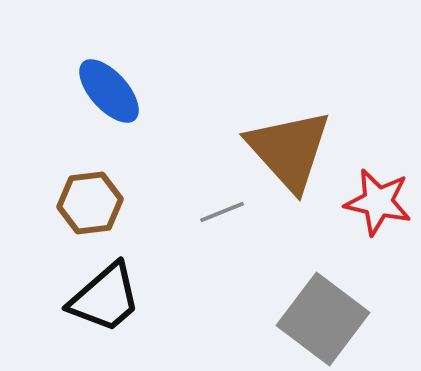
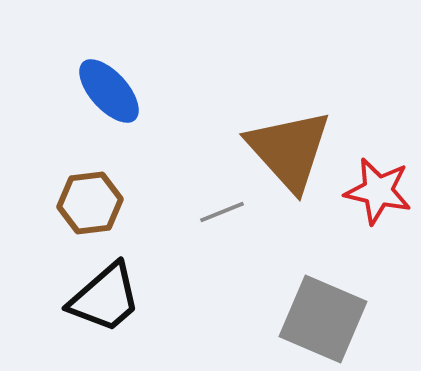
red star: moved 11 px up
gray square: rotated 14 degrees counterclockwise
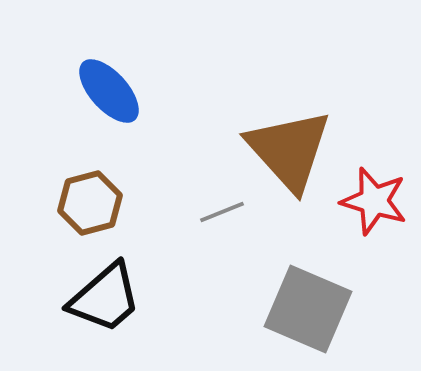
red star: moved 4 px left, 10 px down; rotated 4 degrees clockwise
brown hexagon: rotated 8 degrees counterclockwise
gray square: moved 15 px left, 10 px up
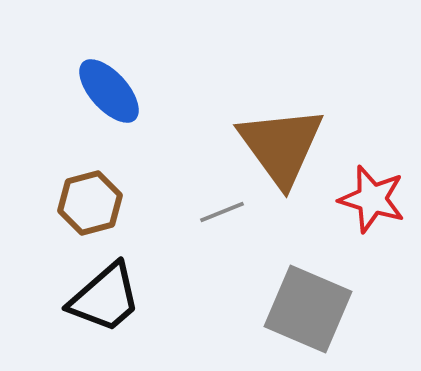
brown triangle: moved 8 px left, 4 px up; rotated 6 degrees clockwise
red star: moved 2 px left, 2 px up
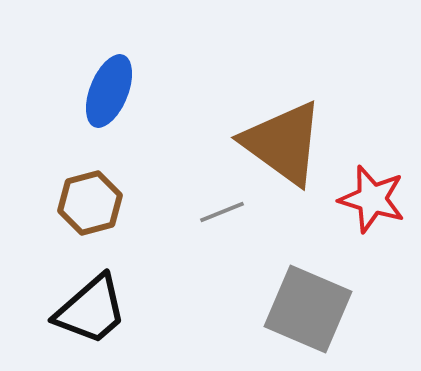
blue ellipse: rotated 64 degrees clockwise
brown triangle: moved 2 px right, 3 px up; rotated 18 degrees counterclockwise
black trapezoid: moved 14 px left, 12 px down
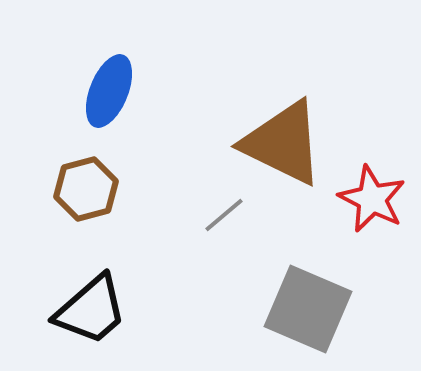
brown triangle: rotated 10 degrees counterclockwise
red star: rotated 10 degrees clockwise
brown hexagon: moved 4 px left, 14 px up
gray line: moved 2 px right, 3 px down; rotated 18 degrees counterclockwise
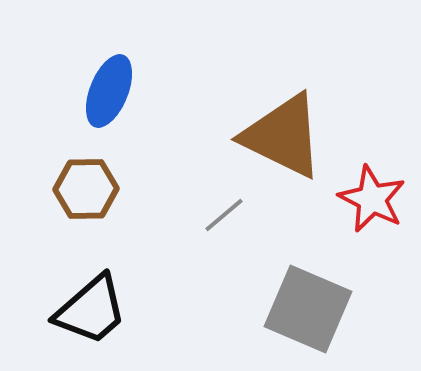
brown triangle: moved 7 px up
brown hexagon: rotated 14 degrees clockwise
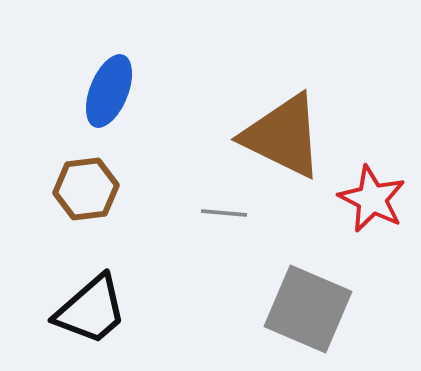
brown hexagon: rotated 6 degrees counterclockwise
gray line: moved 2 px up; rotated 45 degrees clockwise
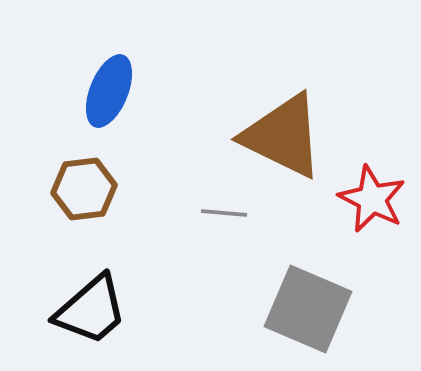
brown hexagon: moved 2 px left
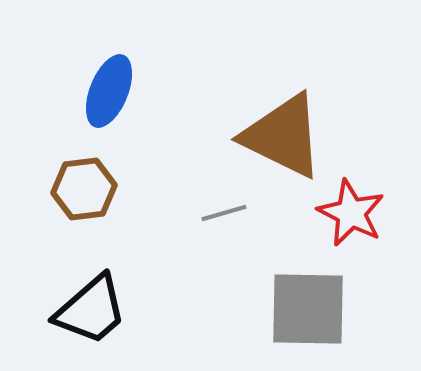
red star: moved 21 px left, 14 px down
gray line: rotated 21 degrees counterclockwise
gray square: rotated 22 degrees counterclockwise
